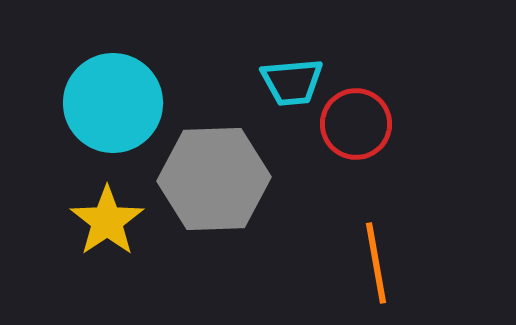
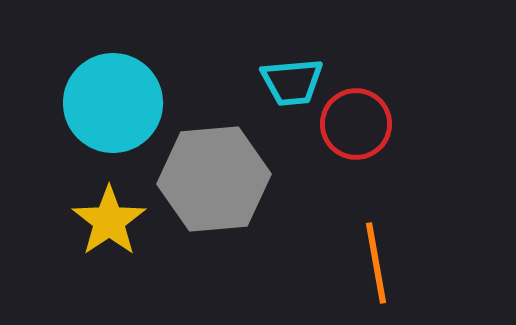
gray hexagon: rotated 3 degrees counterclockwise
yellow star: moved 2 px right
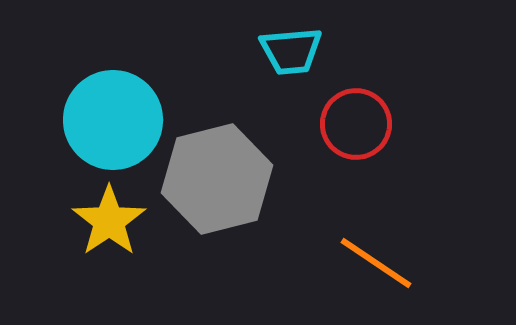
cyan trapezoid: moved 1 px left, 31 px up
cyan circle: moved 17 px down
gray hexagon: moved 3 px right; rotated 9 degrees counterclockwise
orange line: rotated 46 degrees counterclockwise
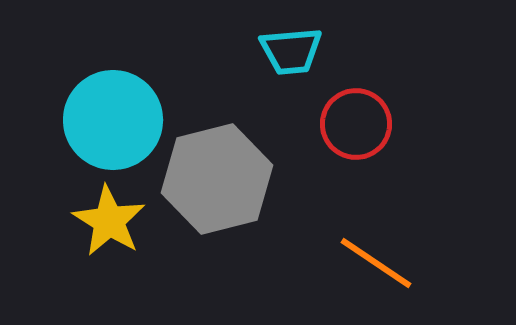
yellow star: rotated 6 degrees counterclockwise
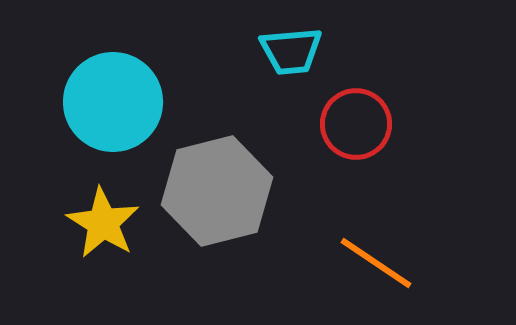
cyan circle: moved 18 px up
gray hexagon: moved 12 px down
yellow star: moved 6 px left, 2 px down
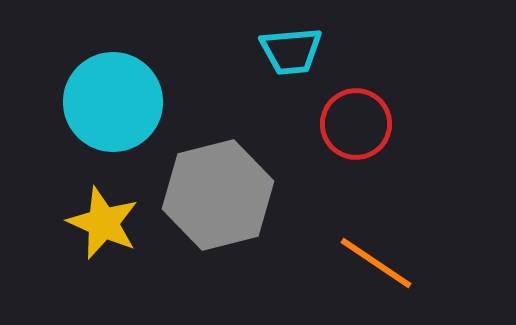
gray hexagon: moved 1 px right, 4 px down
yellow star: rotated 8 degrees counterclockwise
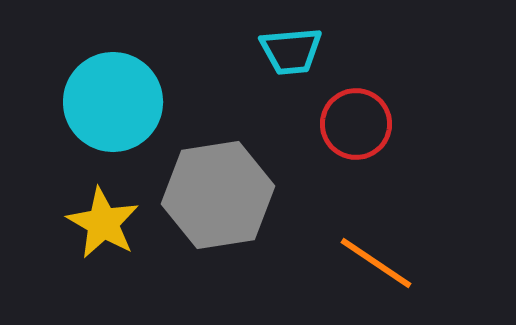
gray hexagon: rotated 5 degrees clockwise
yellow star: rotated 6 degrees clockwise
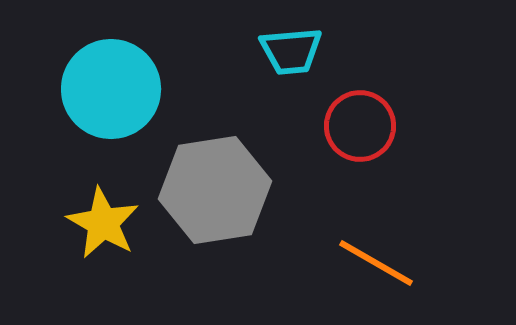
cyan circle: moved 2 px left, 13 px up
red circle: moved 4 px right, 2 px down
gray hexagon: moved 3 px left, 5 px up
orange line: rotated 4 degrees counterclockwise
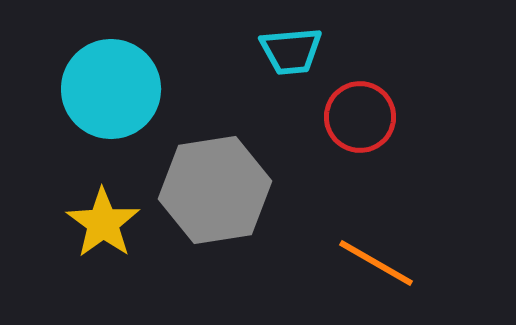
red circle: moved 9 px up
yellow star: rotated 6 degrees clockwise
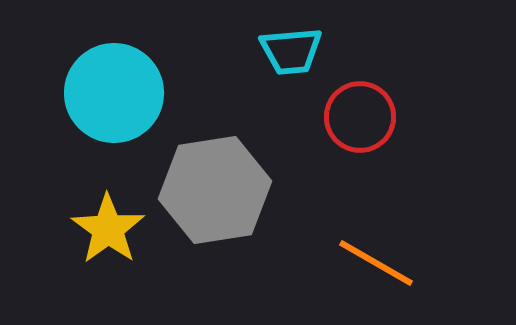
cyan circle: moved 3 px right, 4 px down
yellow star: moved 5 px right, 6 px down
